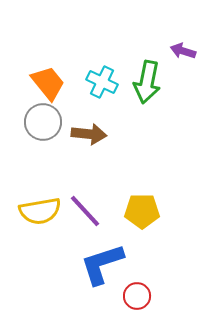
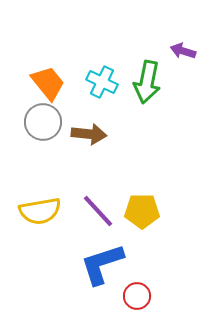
purple line: moved 13 px right
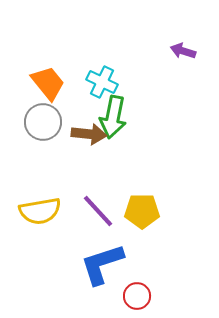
green arrow: moved 34 px left, 35 px down
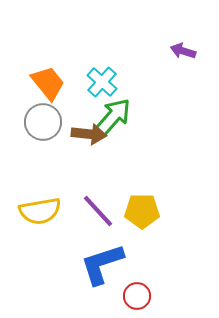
cyan cross: rotated 16 degrees clockwise
green arrow: rotated 150 degrees counterclockwise
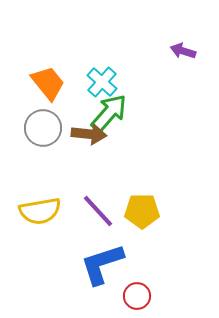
green arrow: moved 4 px left, 4 px up
gray circle: moved 6 px down
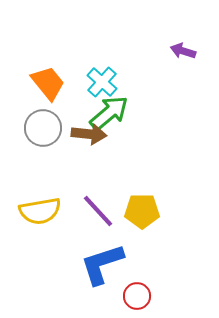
green arrow: rotated 9 degrees clockwise
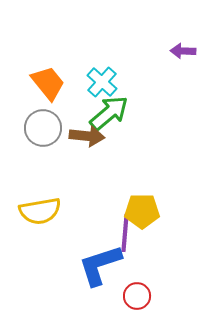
purple arrow: rotated 15 degrees counterclockwise
brown arrow: moved 2 px left, 2 px down
purple line: moved 27 px right, 22 px down; rotated 48 degrees clockwise
blue L-shape: moved 2 px left, 1 px down
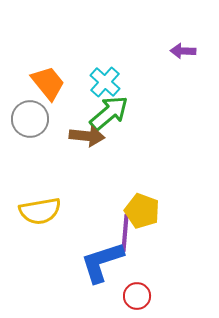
cyan cross: moved 3 px right
gray circle: moved 13 px left, 9 px up
yellow pentagon: rotated 20 degrees clockwise
blue L-shape: moved 2 px right, 3 px up
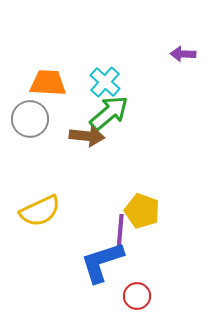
purple arrow: moved 3 px down
orange trapezoid: rotated 48 degrees counterclockwise
yellow semicircle: rotated 15 degrees counterclockwise
purple line: moved 5 px left
